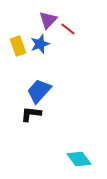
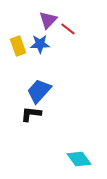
blue star: rotated 18 degrees clockwise
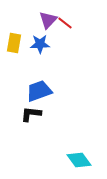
red line: moved 3 px left, 6 px up
yellow rectangle: moved 4 px left, 3 px up; rotated 30 degrees clockwise
blue trapezoid: rotated 28 degrees clockwise
cyan diamond: moved 1 px down
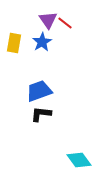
purple triangle: rotated 18 degrees counterclockwise
blue star: moved 2 px right, 2 px up; rotated 30 degrees counterclockwise
black L-shape: moved 10 px right
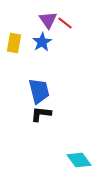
blue trapezoid: rotated 96 degrees clockwise
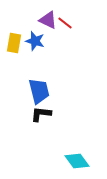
purple triangle: rotated 30 degrees counterclockwise
blue star: moved 7 px left, 1 px up; rotated 24 degrees counterclockwise
cyan diamond: moved 2 px left, 1 px down
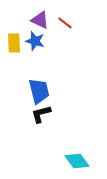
purple triangle: moved 8 px left
yellow rectangle: rotated 12 degrees counterclockwise
black L-shape: rotated 20 degrees counterclockwise
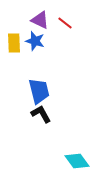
black L-shape: rotated 75 degrees clockwise
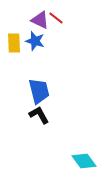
red line: moved 9 px left, 5 px up
black L-shape: moved 2 px left, 1 px down
cyan diamond: moved 7 px right
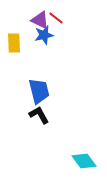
blue star: moved 9 px right, 6 px up; rotated 30 degrees counterclockwise
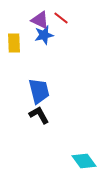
red line: moved 5 px right
